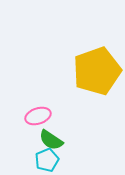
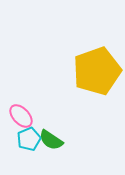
pink ellipse: moved 17 px left; rotated 65 degrees clockwise
cyan pentagon: moved 18 px left, 21 px up
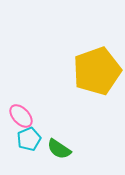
green semicircle: moved 8 px right, 9 px down
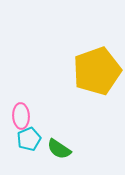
pink ellipse: rotated 40 degrees clockwise
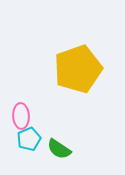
yellow pentagon: moved 19 px left, 2 px up
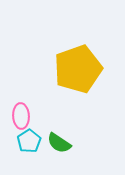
cyan pentagon: moved 2 px down; rotated 10 degrees counterclockwise
green semicircle: moved 6 px up
